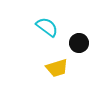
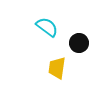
yellow trapezoid: rotated 115 degrees clockwise
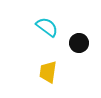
yellow trapezoid: moved 9 px left, 4 px down
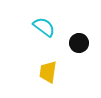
cyan semicircle: moved 3 px left
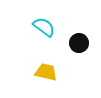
yellow trapezoid: moved 2 px left; rotated 95 degrees clockwise
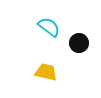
cyan semicircle: moved 5 px right
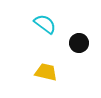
cyan semicircle: moved 4 px left, 3 px up
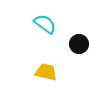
black circle: moved 1 px down
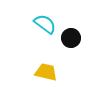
black circle: moved 8 px left, 6 px up
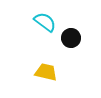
cyan semicircle: moved 2 px up
